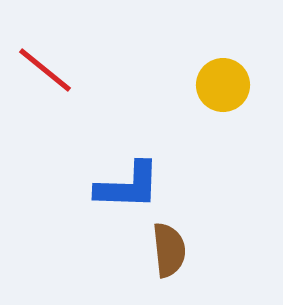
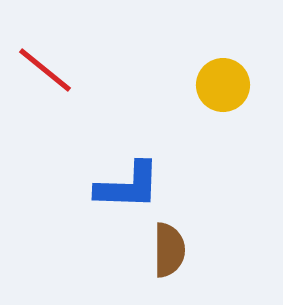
brown semicircle: rotated 6 degrees clockwise
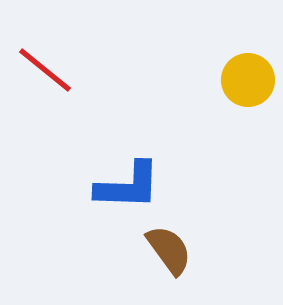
yellow circle: moved 25 px right, 5 px up
brown semicircle: rotated 36 degrees counterclockwise
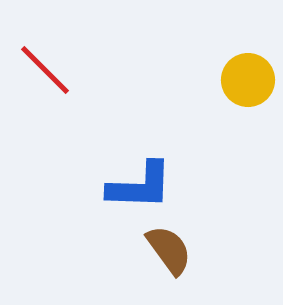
red line: rotated 6 degrees clockwise
blue L-shape: moved 12 px right
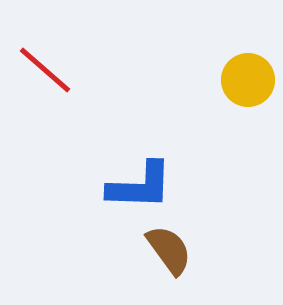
red line: rotated 4 degrees counterclockwise
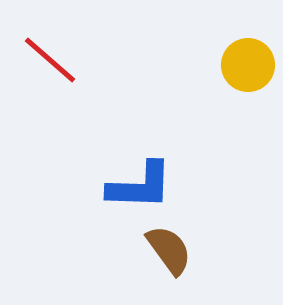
red line: moved 5 px right, 10 px up
yellow circle: moved 15 px up
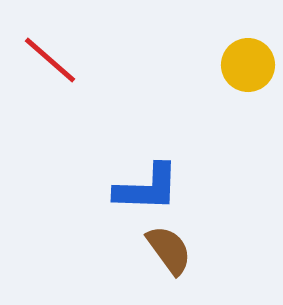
blue L-shape: moved 7 px right, 2 px down
